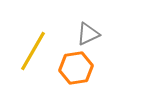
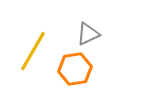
orange hexagon: moved 1 px left, 1 px down
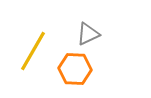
orange hexagon: rotated 12 degrees clockwise
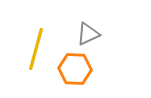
yellow line: moved 3 px right, 2 px up; rotated 15 degrees counterclockwise
